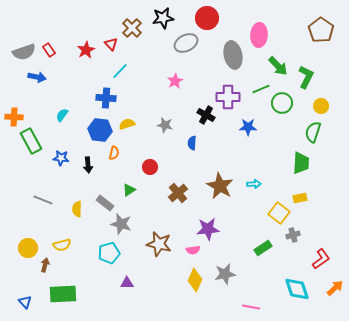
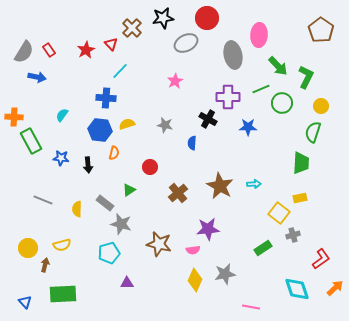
gray semicircle at (24, 52): rotated 40 degrees counterclockwise
black cross at (206, 115): moved 2 px right, 4 px down
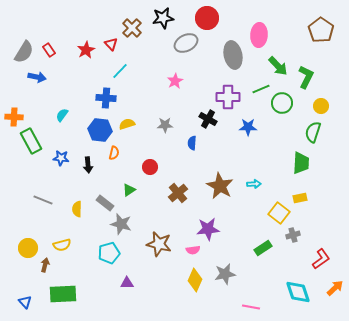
gray star at (165, 125): rotated 14 degrees counterclockwise
cyan diamond at (297, 289): moved 1 px right, 3 px down
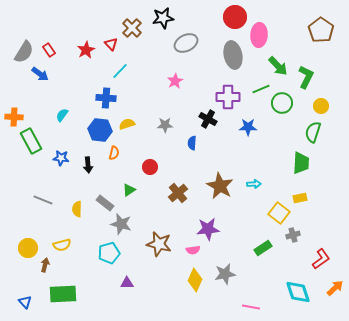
red circle at (207, 18): moved 28 px right, 1 px up
blue arrow at (37, 77): moved 3 px right, 3 px up; rotated 24 degrees clockwise
